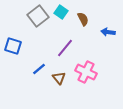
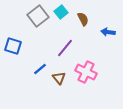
cyan square: rotated 16 degrees clockwise
blue line: moved 1 px right
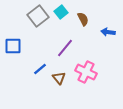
blue square: rotated 18 degrees counterclockwise
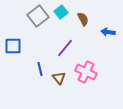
blue line: rotated 64 degrees counterclockwise
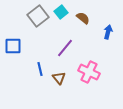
brown semicircle: moved 1 px up; rotated 24 degrees counterclockwise
blue arrow: rotated 96 degrees clockwise
pink cross: moved 3 px right
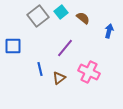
blue arrow: moved 1 px right, 1 px up
brown triangle: rotated 32 degrees clockwise
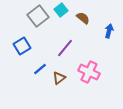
cyan square: moved 2 px up
blue square: moved 9 px right; rotated 30 degrees counterclockwise
blue line: rotated 64 degrees clockwise
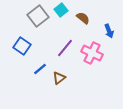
blue arrow: rotated 144 degrees clockwise
blue square: rotated 24 degrees counterclockwise
pink cross: moved 3 px right, 19 px up
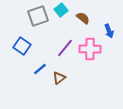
gray square: rotated 20 degrees clockwise
pink cross: moved 2 px left, 4 px up; rotated 25 degrees counterclockwise
